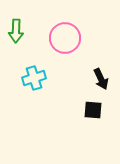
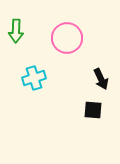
pink circle: moved 2 px right
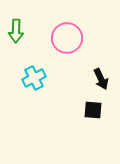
cyan cross: rotated 10 degrees counterclockwise
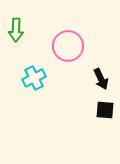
green arrow: moved 1 px up
pink circle: moved 1 px right, 8 px down
black square: moved 12 px right
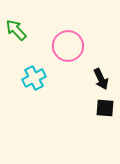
green arrow: rotated 135 degrees clockwise
black square: moved 2 px up
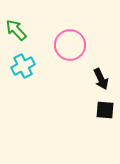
pink circle: moved 2 px right, 1 px up
cyan cross: moved 11 px left, 12 px up
black square: moved 2 px down
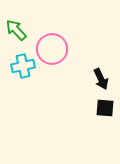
pink circle: moved 18 px left, 4 px down
cyan cross: rotated 15 degrees clockwise
black square: moved 2 px up
